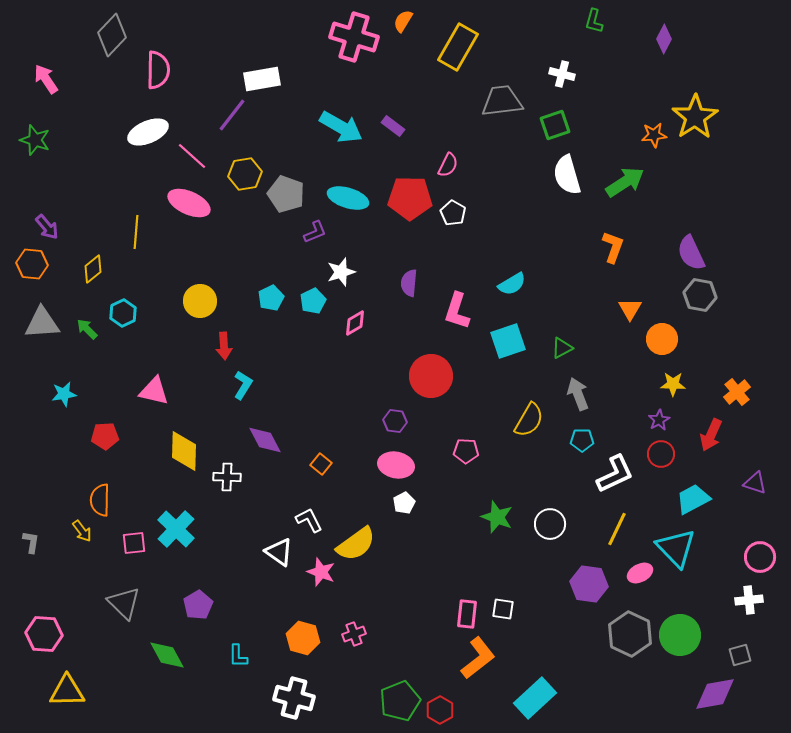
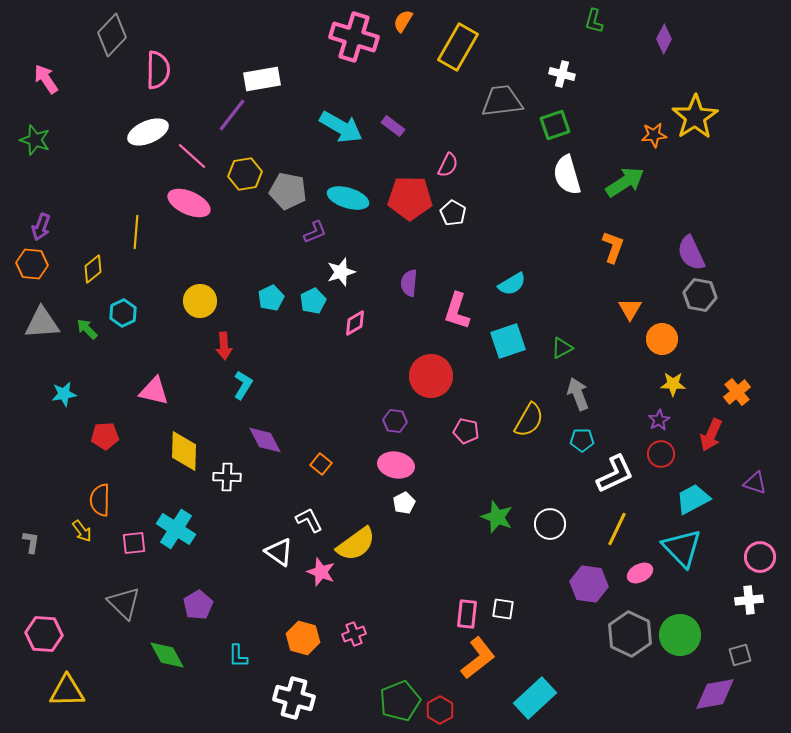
gray pentagon at (286, 194): moved 2 px right, 3 px up; rotated 9 degrees counterclockwise
purple arrow at (47, 227): moved 6 px left; rotated 60 degrees clockwise
pink pentagon at (466, 451): moved 20 px up; rotated 10 degrees clockwise
cyan cross at (176, 529): rotated 12 degrees counterclockwise
cyan triangle at (676, 548): moved 6 px right
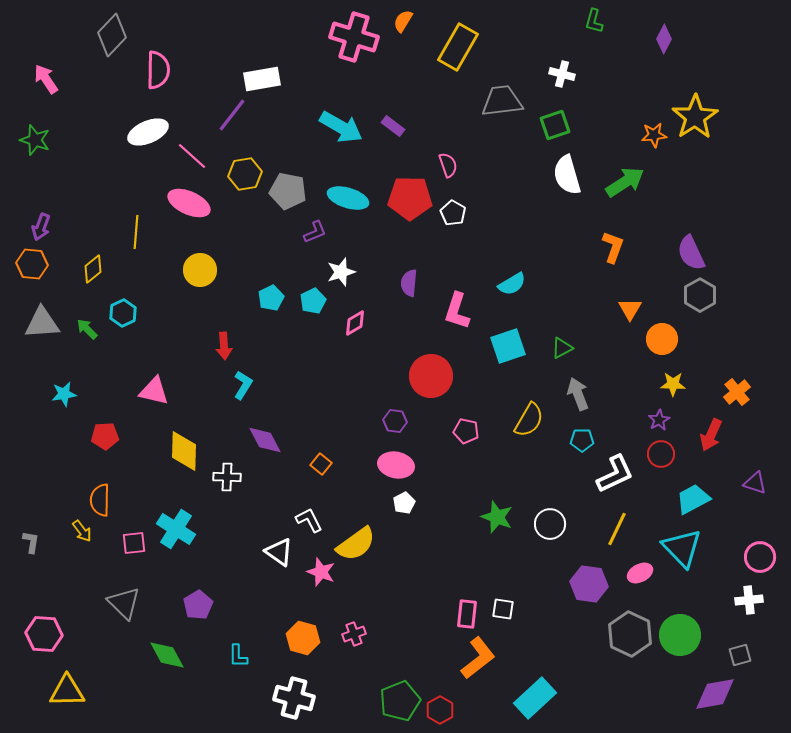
pink semicircle at (448, 165): rotated 45 degrees counterclockwise
gray hexagon at (700, 295): rotated 20 degrees clockwise
yellow circle at (200, 301): moved 31 px up
cyan square at (508, 341): moved 5 px down
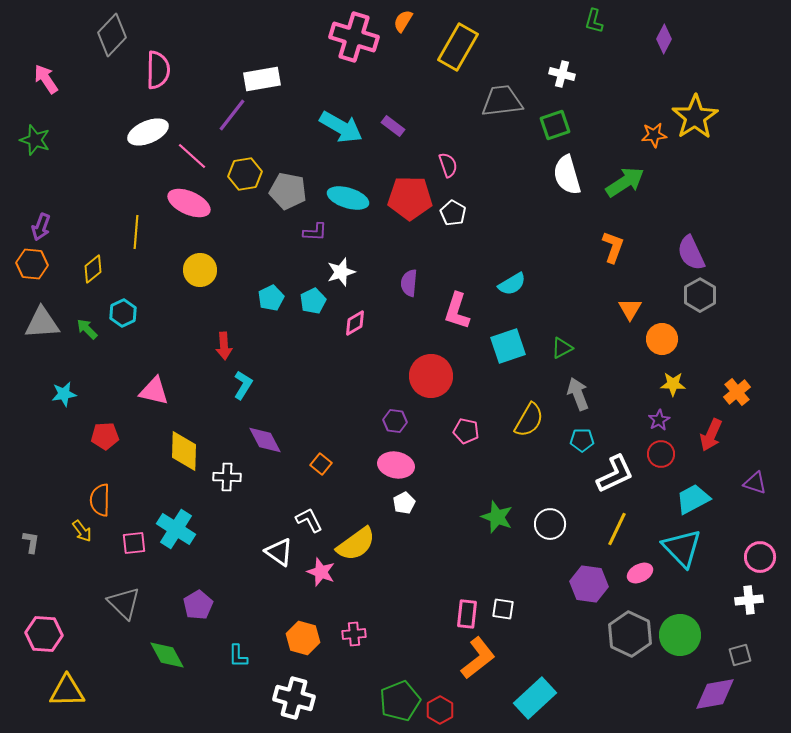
purple L-shape at (315, 232): rotated 25 degrees clockwise
pink cross at (354, 634): rotated 15 degrees clockwise
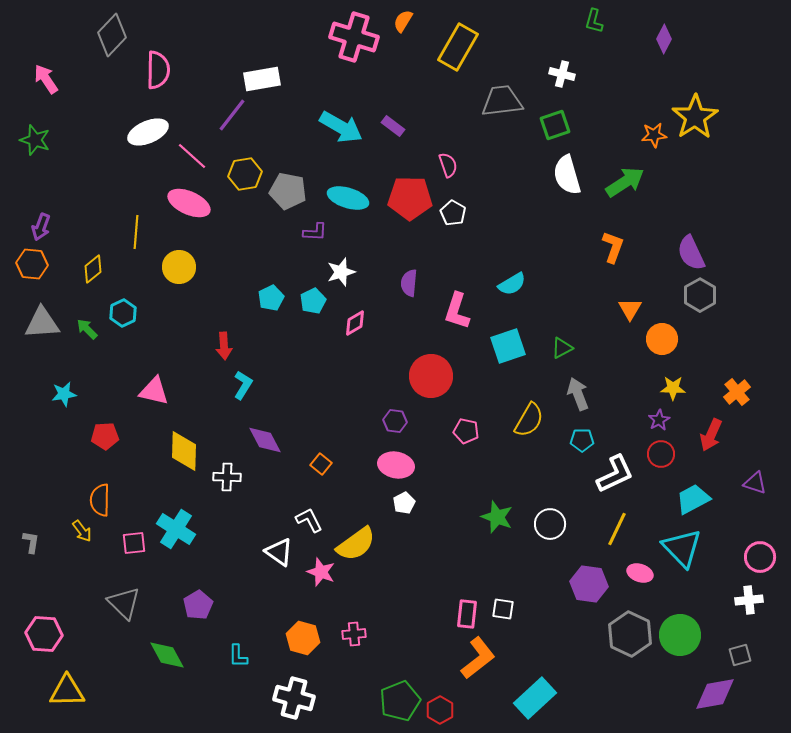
yellow circle at (200, 270): moved 21 px left, 3 px up
yellow star at (673, 384): moved 4 px down
pink ellipse at (640, 573): rotated 45 degrees clockwise
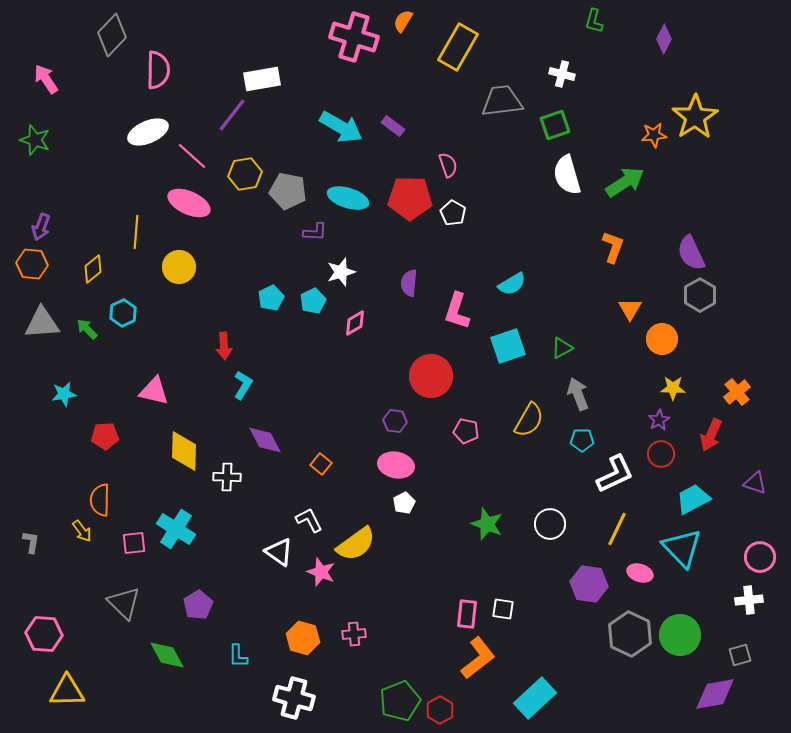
green star at (497, 517): moved 10 px left, 7 px down
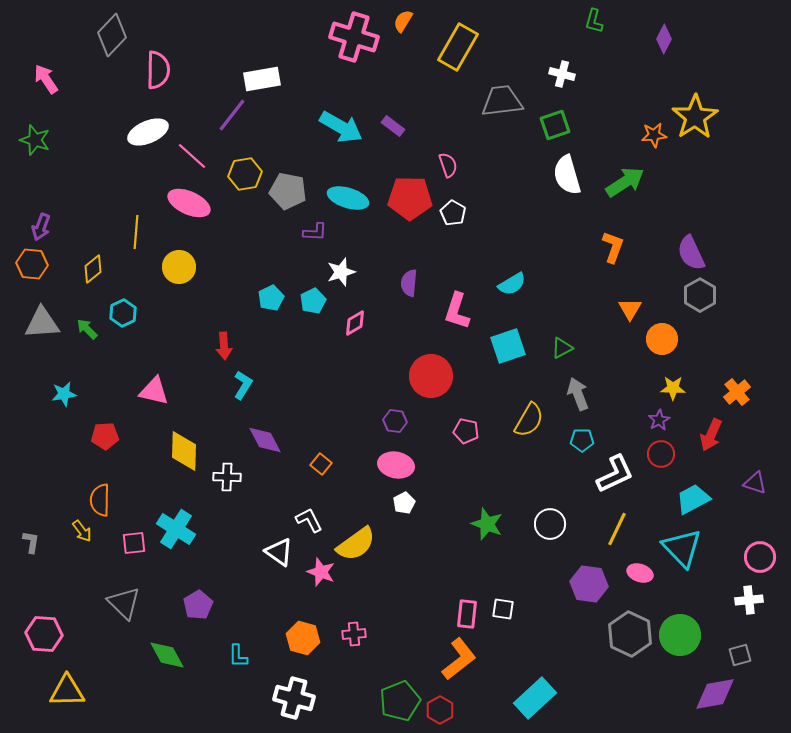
orange L-shape at (478, 658): moved 19 px left, 1 px down
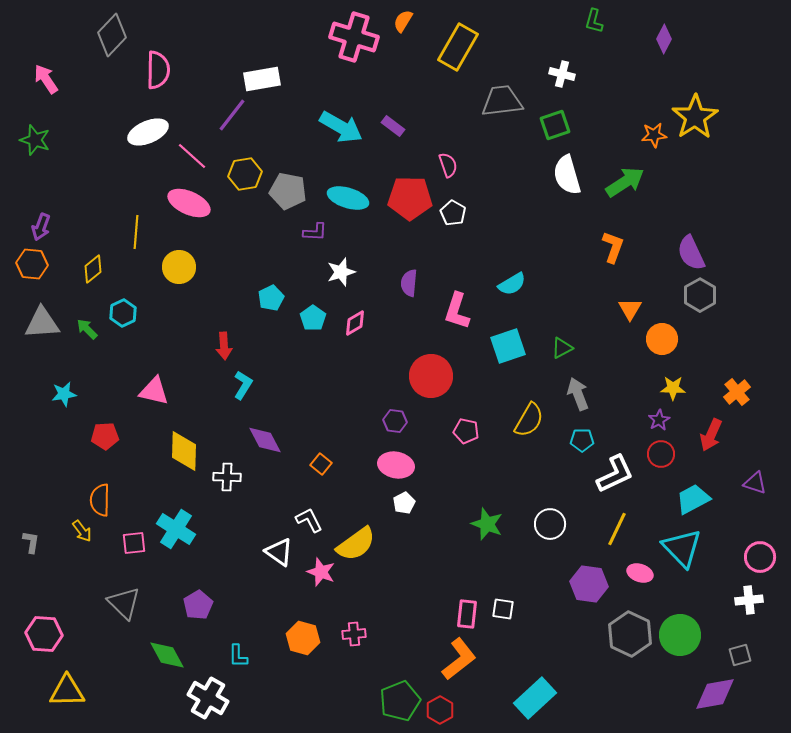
cyan pentagon at (313, 301): moved 17 px down; rotated 10 degrees counterclockwise
white cross at (294, 698): moved 86 px left; rotated 15 degrees clockwise
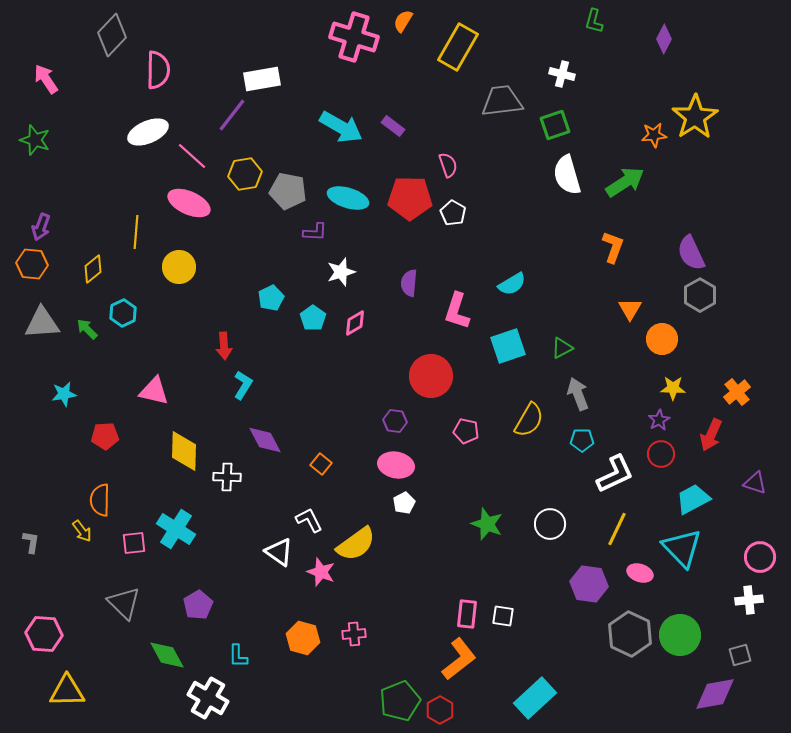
white square at (503, 609): moved 7 px down
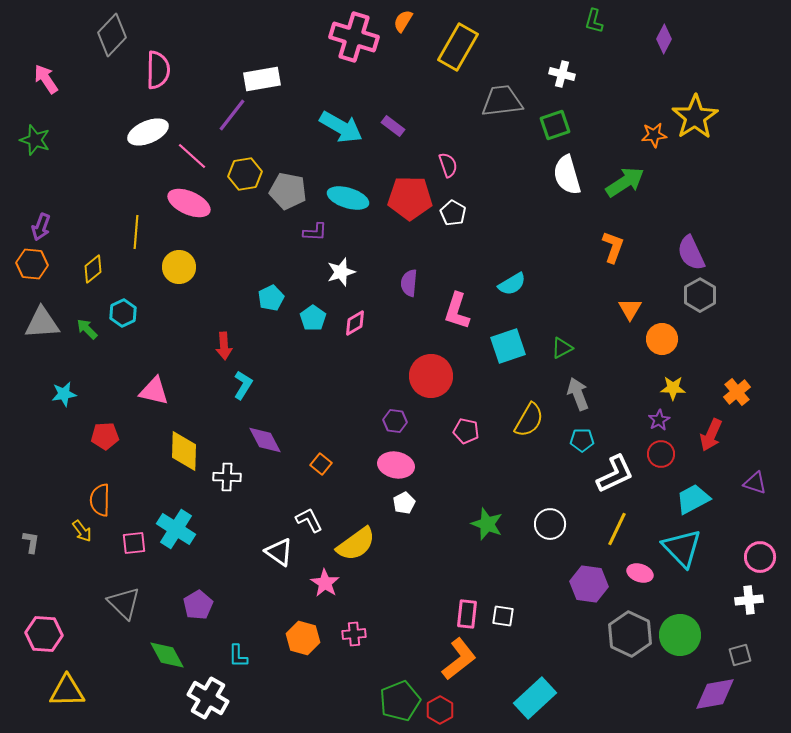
pink star at (321, 572): moved 4 px right, 11 px down; rotated 12 degrees clockwise
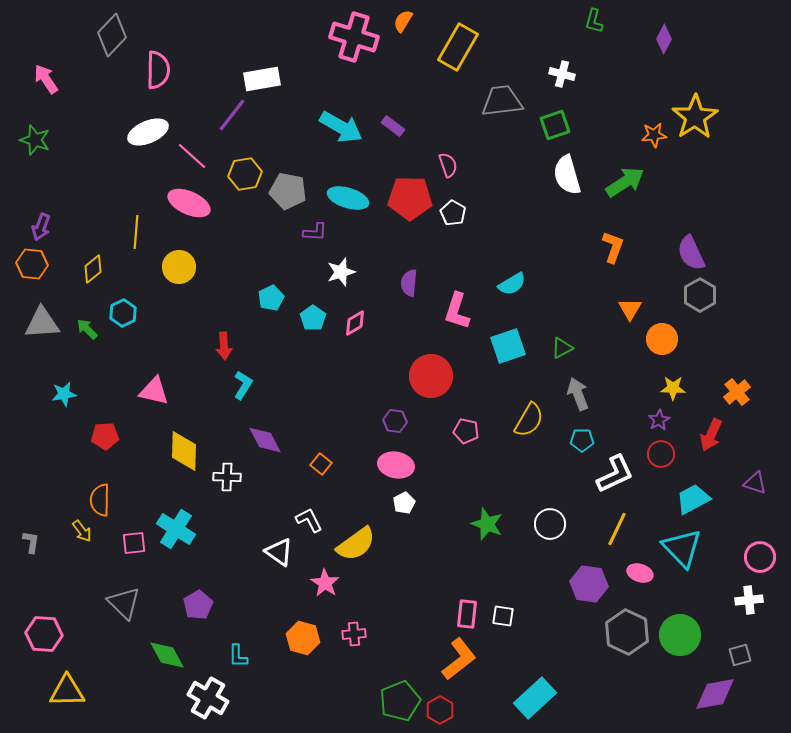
gray hexagon at (630, 634): moved 3 px left, 2 px up
